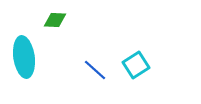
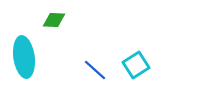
green diamond: moved 1 px left
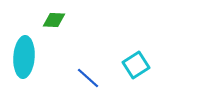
cyan ellipse: rotated 12 degrees clockwise
blue line: moved 7 px left, 8 px down
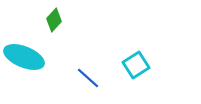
green diamond: rotated 50 degrees counterclockwise
cyan ellipse: rotated 72 degrees counterclockwise
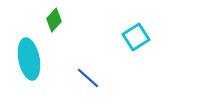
cyan ellipse: moved 5 px right, 2 px down; rotated 57 degrees clockwise
cyan square: moved 28 px up
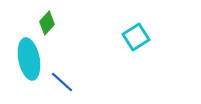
green diamond: moved 7 px left, 3 px down
blue line: moved 26 px left, 4 px down
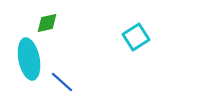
green diamond: rotated 35 degrees clockwise
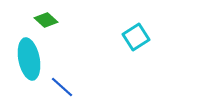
green diamond: moved 1 px left, 3 px up; rotated 55 degrees clockwise
blue line: moved 5 px down
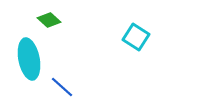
green diamond: moved 3 px right
cyan square: rotated 24 degrees counterclockwise
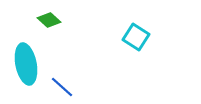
cyan ellipse: moved 3 px left, 5 px down
